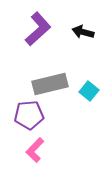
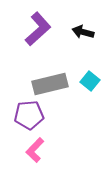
cyan square: moved 1 px right, 10 px up
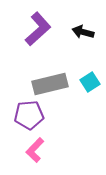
cyan square: moved 1 px down; rotated 18 degrees clockwise
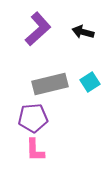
purple pentagon: moved 4 px right, 3 px down
pink L-shape: rotated 45 degrees counterclockwise
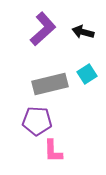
purple L-shape: moved 5 px right
cyan square: moved 3 px left, 8 px up
purple pentagon: moved 4 px right, 3 px down; rotated 8 degrees clockwise
pink L-shape: moved 18 px right, 1 px down
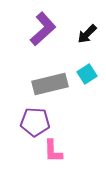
black arrow: moved 4 px right, 2 px down; rotated 60 degrees counterclockwise
purple pentagon: moved 2 px left, 1 px down
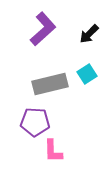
black arrow: moved 2 px right
